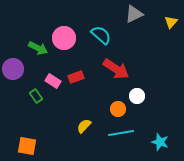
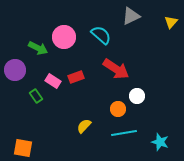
gray triangle: moved 3 px left, 2 px down
pink circle: moved 1 px up
purple circle: moved 2 px right, 1 px down
cyan line: moved 3 px right
orange square: moved 4 px left, 2 px down
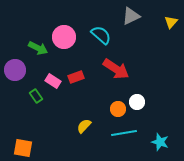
white circle: moved 6 px down
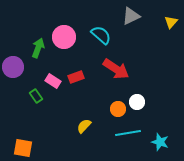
green arrow: rotated 96 degrees counterclockwise
purple circle: moved 2 px left, 3 px up
cyan line: moved 4 px right
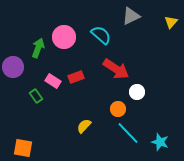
white circle: moved 10 px up
cyan line: rotated 55 degrees clockwise
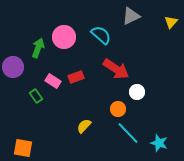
cyan star: moved 1 px left, 1 px down
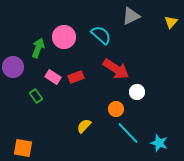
pink rectangle: moved 4 px up
orange circle: moved 2 px left
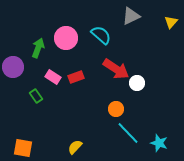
pink circle: moved 2 px right, 1 px down
white circle: moved 9 px up
yellow semicircle: moved 9 px left, 21 px down
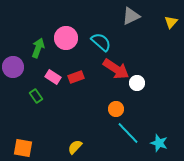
cyan semicircle: moved 7 px down
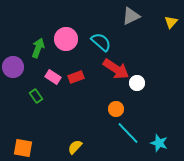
pink circle: moved 1 px down
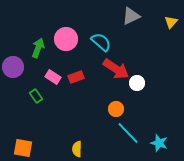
yellow semicircle: moved 2 px right, 2 px down; rotated 42 degrees counterclockwise
